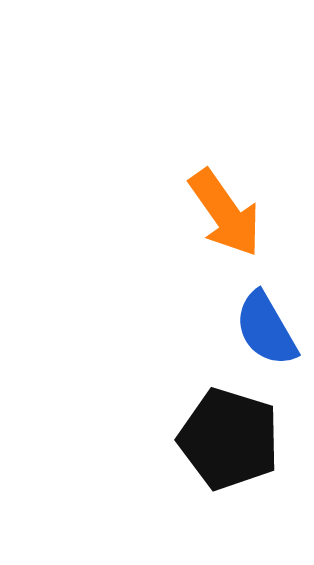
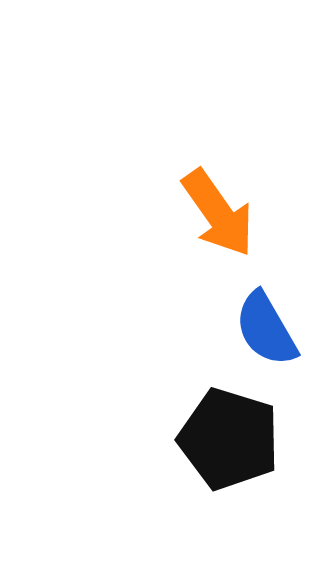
orange arrow: moved 7 px left
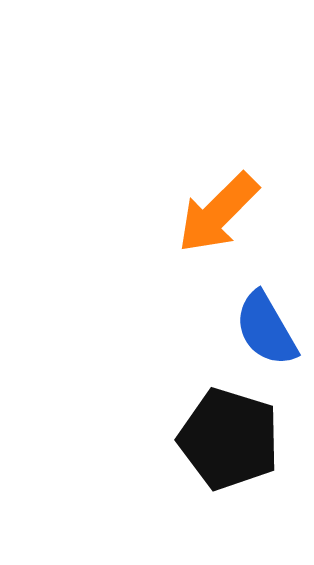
orange arrow: rotated 80 degrees clockwise
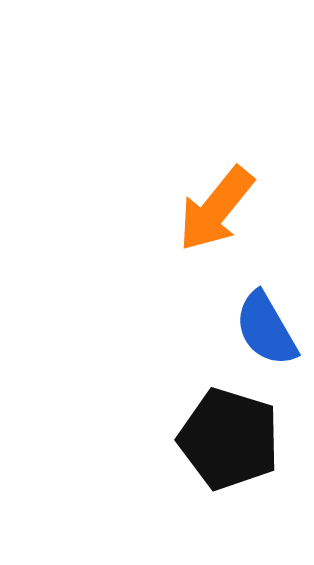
orange arrow: moved 2 px left, 4 px up; rotated 6 degrees counterclockwise
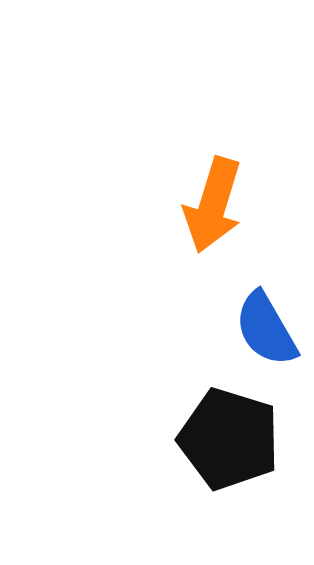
orange arrow: moved 3 px left, 4 px up; rotated 22 degrees counterclockwise
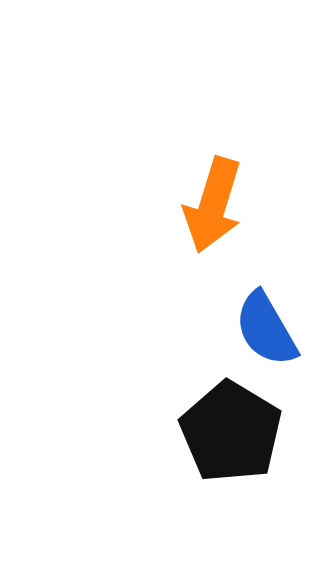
black pentagon: moved 2 px right, 7 px up; rotated 14 degrees clockwise
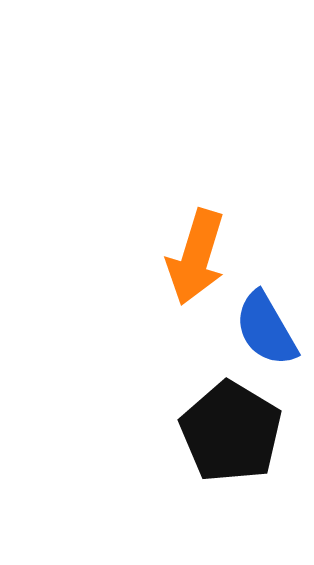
orange arrow: moved 17 px left, 52 px down
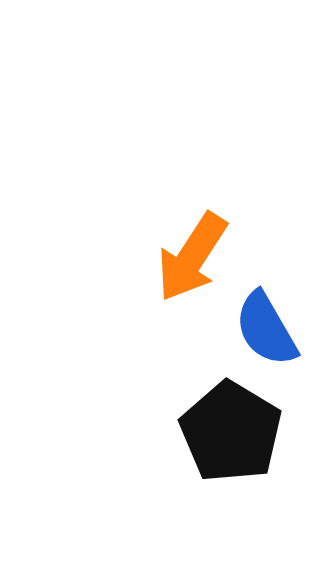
orange arrow: moved 4 px left; rotated 16 degrees clockwise
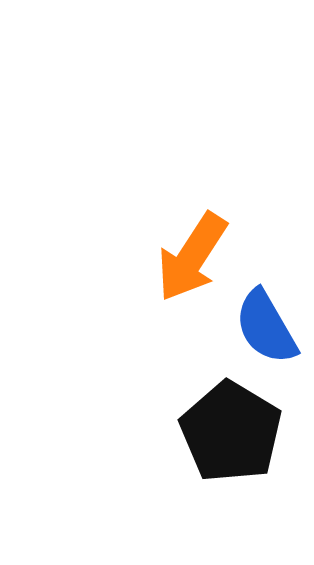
blue semicircle: moved 2 px up
